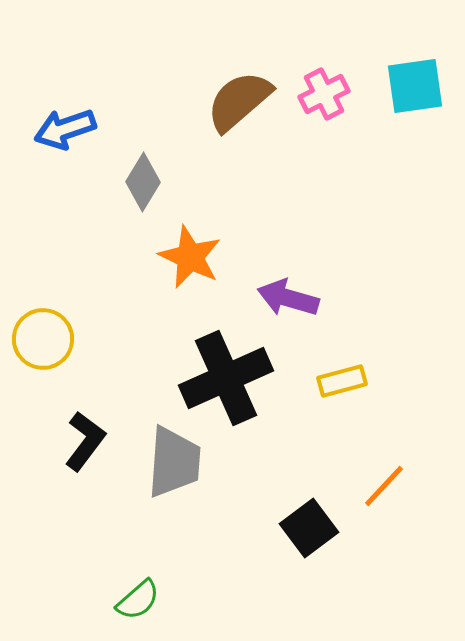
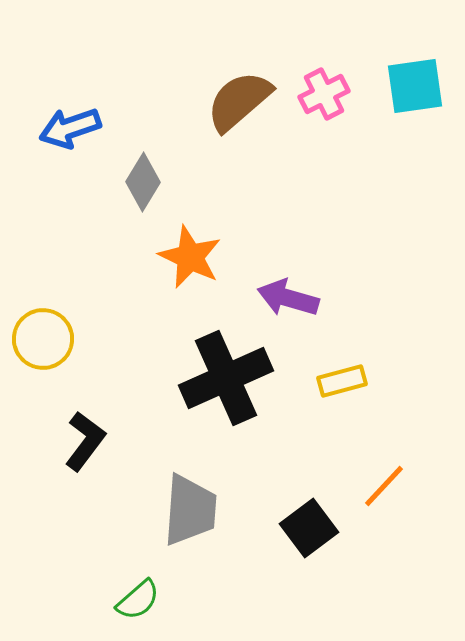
blue arrow: moved 5 px right, 1 px up
gray trapezoid: moved 16 px right, 48 px down
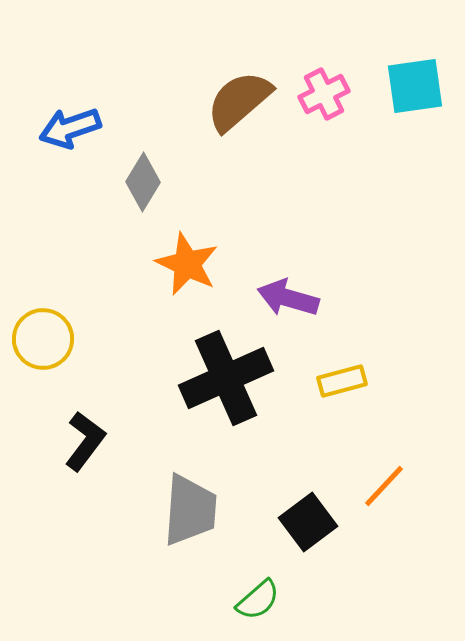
orange star: moved 3 px left, 7 px down
black square: moved 1 px left, 6 px up
green semicircle: moved 120 px right
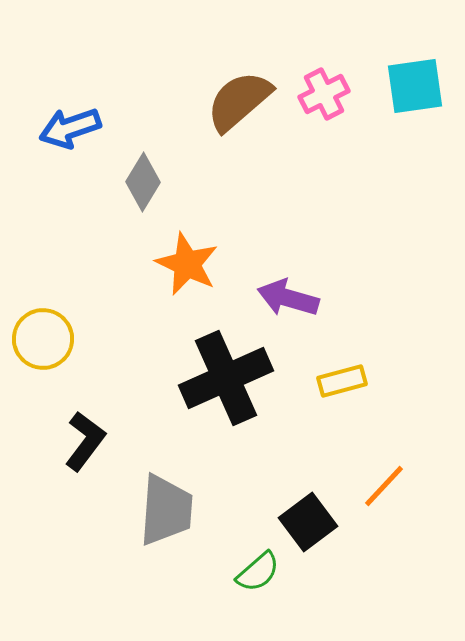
gray trapezoid: moved 24 px left
green semicircle: moved 28 px up
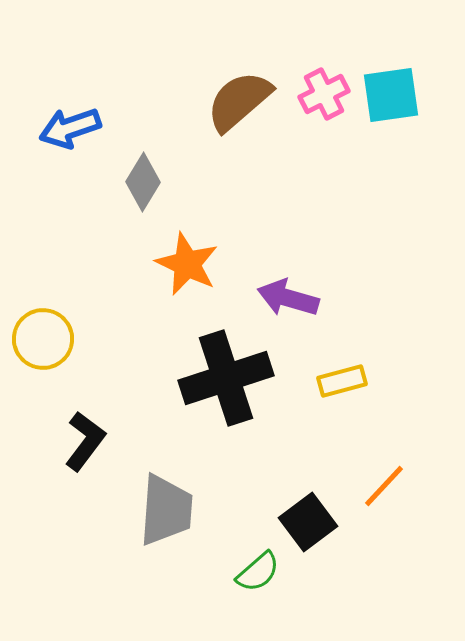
cyan square: moved 24 px left, 9 px down
black cross: rotated 6 degrees clockwise
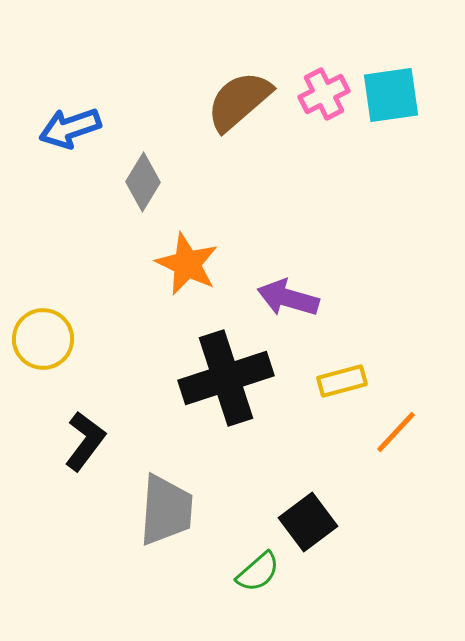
orange line: moved 12 px right, 54 px up
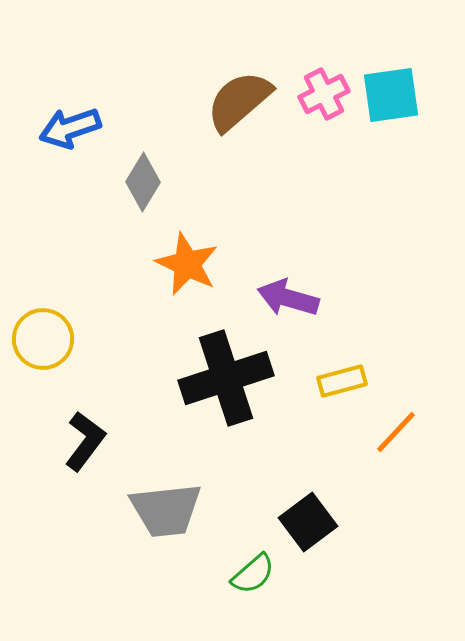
gray trapezoid: rotated 80 degrees clockwise
green semicircle: moved 5 px left, 2 px down
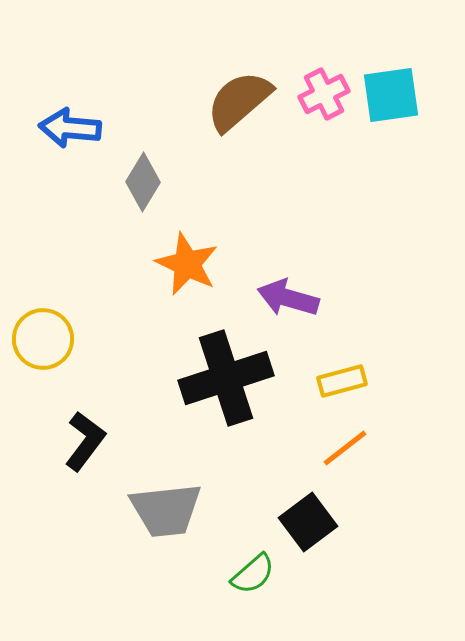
blue arrow: rotated 24 degrees clockwise
orange line: moved 51 px left, 16 px down; rotated 9 degrees clockwise
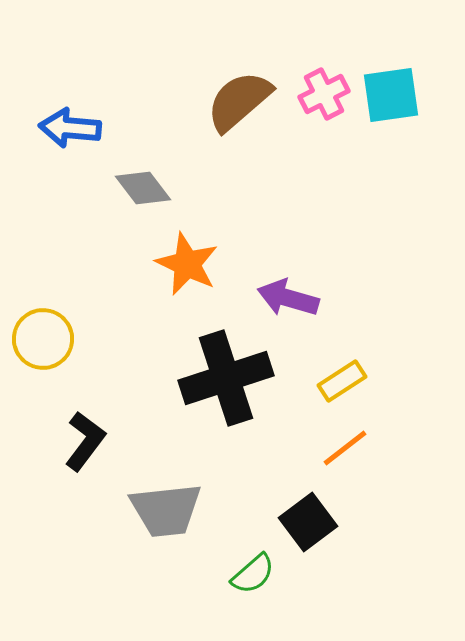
gray diamond: moved 6 px down; rotated 68 degrees counterclockwise
yellow rectangle: rotated 18 degrees counterclockwise
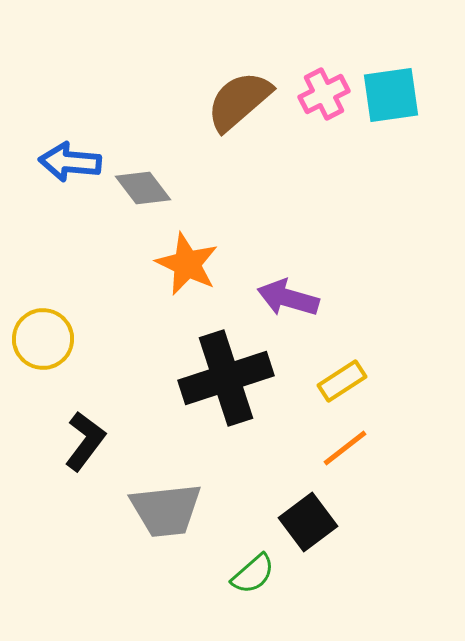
blue arrow: moved 34 px down
